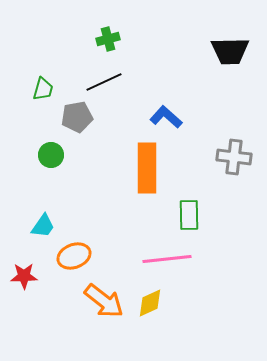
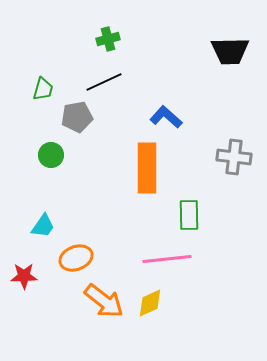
orange ellipse: moved 2 px right, 2 px down
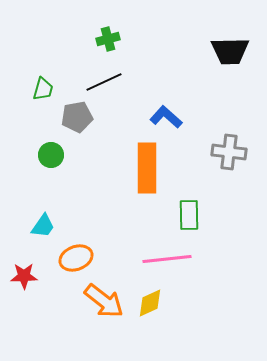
gray cross: moved 5 px left, 5 px up
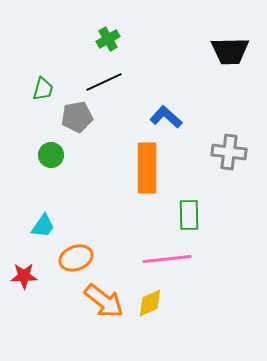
green cross: rotated 15 degrees counterclockwise
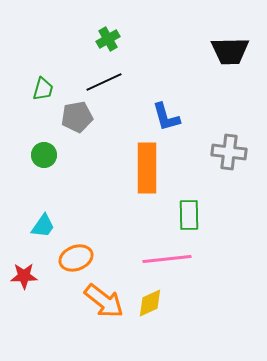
blue L-shape: rotated 148 degrees counterclockwise
green circle: moved 7 px left
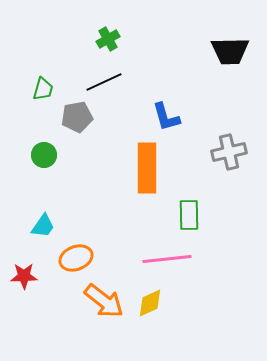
gray cross: rotated 20 degrees counterclockwise
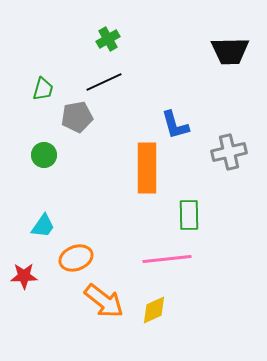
blue L-shape: moved 9 px right, 8 px down
yellow diamond: moved 4 px right, 7 px down
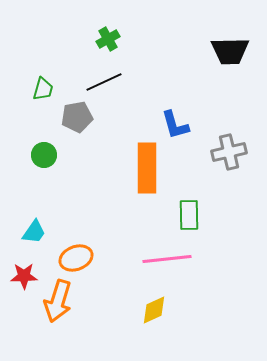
cyan trapezoid: moved 9 px left, 6 px down
orange arrow: moved 46 px left; rotated 69 degrees clockwise
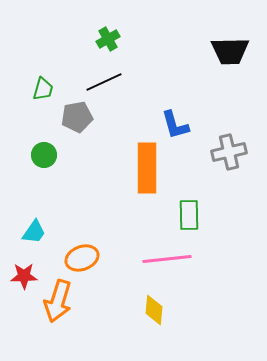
orange ellipse: moved 6 px right
yellow diamond: rotated 60 degrees counterclockwise
